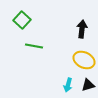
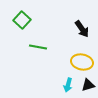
black arrow: rotated 138 degrees clockwise
green line: moved 4 px right, 1 px down
yellow ellipse: moved 2 px left, 2 px down; rotated 15 degrees counterclockwise
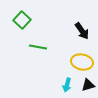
black arrow: moved 2 px down
cyan arrow: moved 1 px left
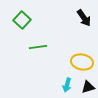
black arrow: moved 2 px right, 13 px up
green line: rotated 18 degrees counterclockwise
black triangle: moved 2 px down
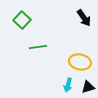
yellow ellipse: moved 2 px left
cyan arrow: moved 1 px right
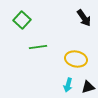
yellow ellipse: moved 4 px left, 3 px up
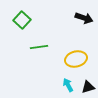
black arrow: rotated 36 degrees counterclockwise
green line: moved 1 px right
yellow ellipse: rotated 25 degrees counterclockwise
cyan arrow: rotated 136 degrees clockwise
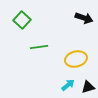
cyan arrow: rotated 80 degrees clockwise
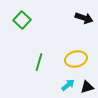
green line: moved 15 px down; rotated 66 degrees counterclockwise
black triangle: moved 1 px left
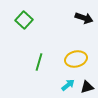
green square: moved 2 px right
